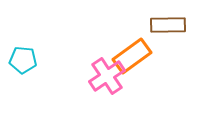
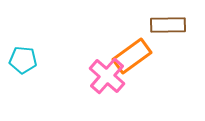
pink cross: rotated 15 degrees counterclockwise
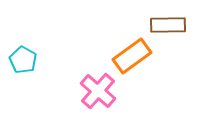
cyan pentagon: rotated 24 degrees clockwise
pink cross: moved 9 px left, 15 px down
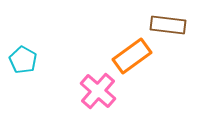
brown rectangle: rotated 8 degrees clockwise
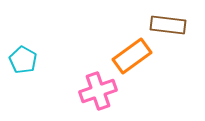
pink cross: rotated 30 degrees clockwise
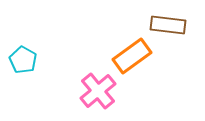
pink cross: rotated 21 degrees counterclockwise
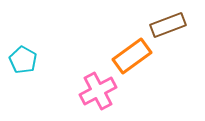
brown rectangle: rotated 28 degrees counterclockwise
pink cross: rotated 12 degrees clockwise
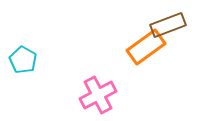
orange rectangle: moved 14 px right, 9 px up
pink cross: moved 4 px down
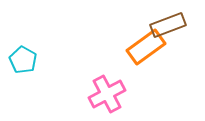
pink cross: moved 9 px right, 1 px up
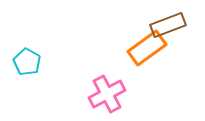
orange rectangle: moved 1 px right, 1 px down
cyan pentagon: moved 4 px right, 2 px down
